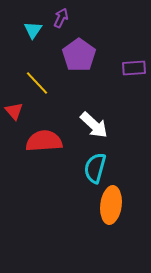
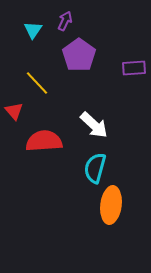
purple arrow: moved 4 px right, 3 px down
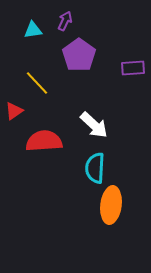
cyan triangle: rotated 48 degrees clockwise
purple rectangle: moved 1 px left
red triangle: rotated 36 degrees clockwise
cyan semicircle: rotated 12 degrees counterclockwise
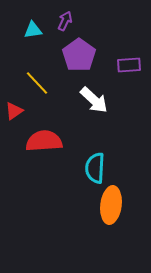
purple rectangle: moved 4 px left, 3 px up
white arrow: moved 25 px up
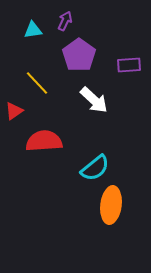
cyan semicircle: rotated 132 degrees counterclockwise
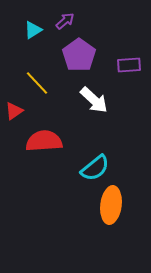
purple arrow: rotated 24 degrees clockwise
cyan triangle: rotated 24 degrees counterclockwise
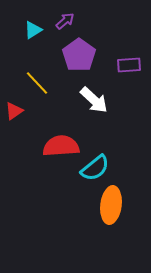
red semicircle: moved 17 px right, 5 px down
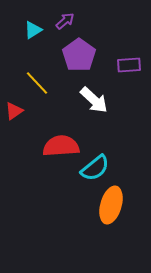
orange ellipse: rotated 9 degrees clockwise
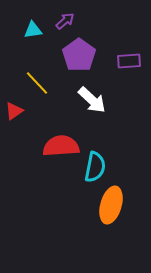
cyan triangle: rotated 24 degrees clockwise
purple rectangle: moved 4 px up
white arrow: moved 2 px left
cyan semicircle: moved 1 px up; rotated 40 degrees counterclockwise
